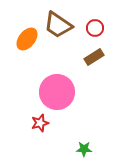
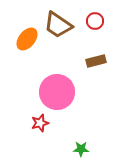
red circle: moved 7 px up
brown rectangle: moved 2 px right, 4 px down; rotated 18 degrees clockwise
green star: moved 3 px left
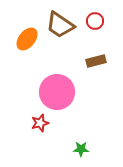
brown trapezoid: moved 2 px right
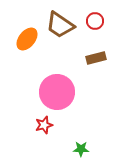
brown rectangle: moved 3 px up
red star: moved 4 px right, 2 px down
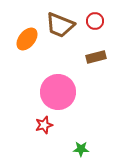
brown trapezoid: rotated 12 degrees counterclockwise
brown rectangle: moved 1 px up
pink circle: moved 1 px right
